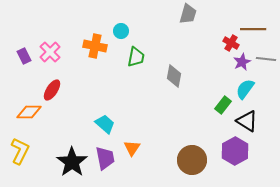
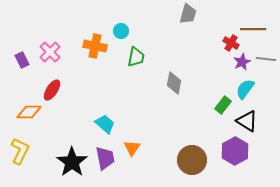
purple rectangle: moved 2 px left, 4 px down
gray diamond: moved 7 px down
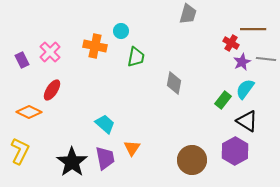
green rectangle: moved 5 px up
orange diamond: rotated 25 degrees clockwise
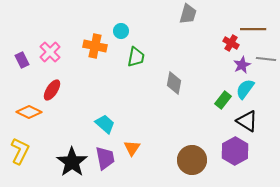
purple star: moved 3 px down
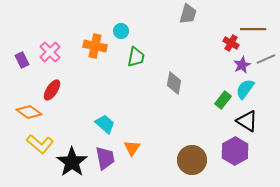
gray line: rotated 30 degrees counterclockwise
orange diamond: rotated 10 degrees clockwise
yellow L-shape: moved 20 px right, 7 px up; rotated 104 degrees clockwise
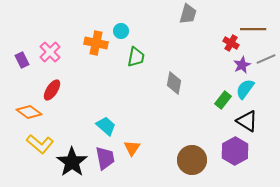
orange cross: moved 1 px right, 3 px up
cyan trapezoid: moved 1 px right, 2 px down
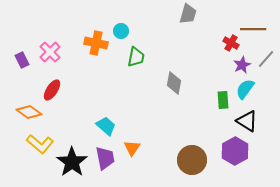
gray line: rotated 24 degrees counterclockwise
green rectangle: rotated 42 degrees counterclockwise
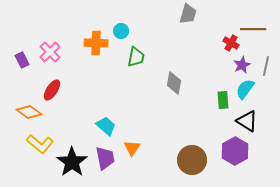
orange cross: rotated 10 degrees counterclockwise
gray line: moved 7 px down; rotated 30 degrees counterclockwise
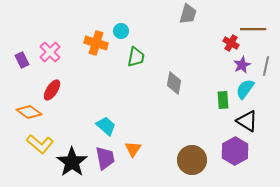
orange cross: rotated 15 degrees clockwise
orange triangle: moved 1 px right, 1 px down
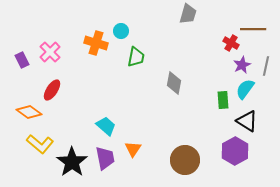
brown circle: moved 7 px left
